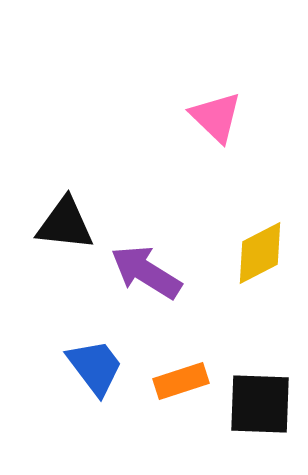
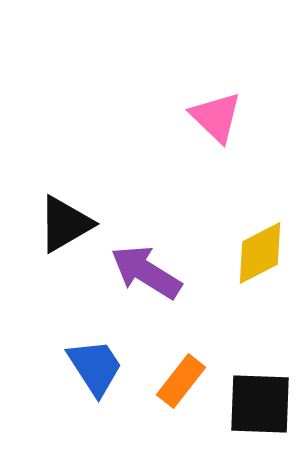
black triangle: rotated 36 degrees counterclockwise
blue trapezoid: rotated 4 degrees clockwise
orange rectangle: rotated 34 degrees counterclockwise
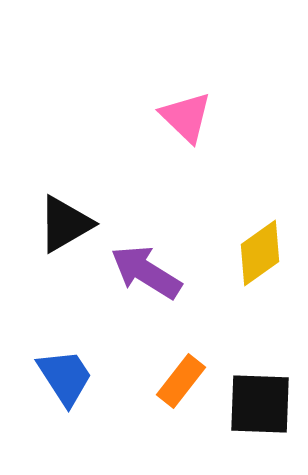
pink triangle: moved 30 px left
yellow diamond: rotated 8 degrees counterclockwise
blue trapezoid: moved 30 px left, 10 px down
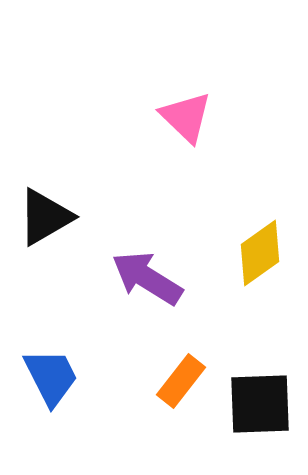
black triangle: moved 20 px left, 7 px up
purple arrow: moved 1 px right, 6 px down
blue trapezoid: moved 14 px left; rotated 6 degrees clockwise
black square: rotated 4 degrees counterclockwise
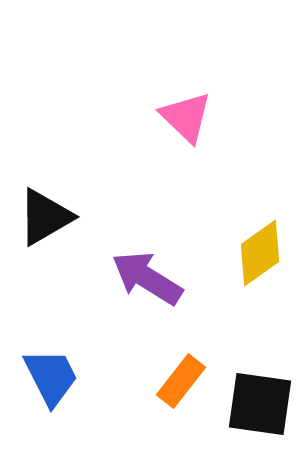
black square: rotated 10 degrees clockwise
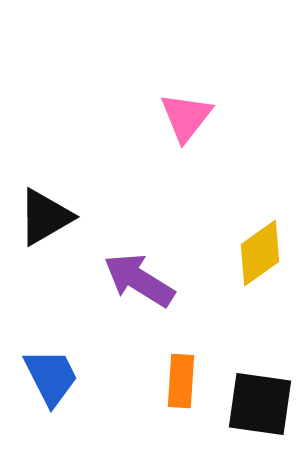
pink triangle: rotated 24 degrees clockwise
purple arrow: moved 8 px left, 2 px down
orange rectangle: rotated 34 degrees counterclockwise
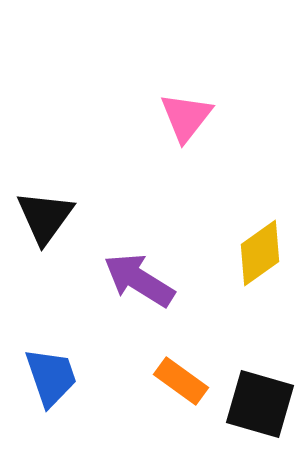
black triangle: rotated 24 degrees counterclockwise
blue trapezoid: rotated 8 degrees clockwise
orange rectangle: rotated 58 degrees counterclockwise
black square: rotated 8 degrees clockwise
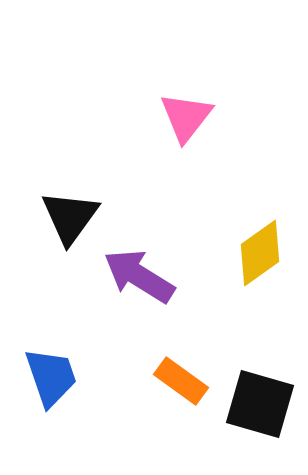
black triangle: moved 25 px right
purple arrow: moved 4 px up
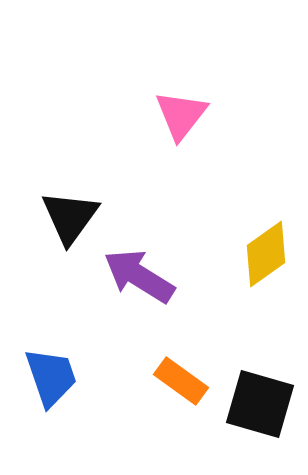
pink triangle: moved 5 px left, 2 px up
yellow diamond: moved 6 px right, 1 px down
